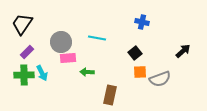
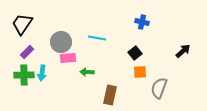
cyan arrow: rotated 35 degrees clockwise
gray semicircle: moved 1 px left, 9 px down; rotated 130 degrees clockwise
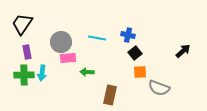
blue cross: moved 14 px left, 13 px down
purple rectangle: rotated 56 degrees counterclockwise
gray semicircle: rotated 90 degrees counterclockwise
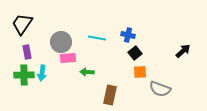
gray semicircle: moved 1 px right, 1 px down
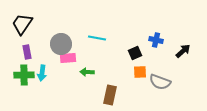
blue cross: moved 28 px right, 5 px down
gray circle: moved 2 px down
black square: rotated 16 degrees clockwise
gray semicircle: moved 7 px up
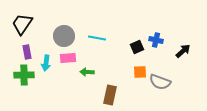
gray circle: moved 3 px right, 8 px up
black square: moved 2 px right, 6 px up
cyan arrow: moved 4 px right, 10 px up
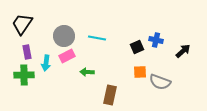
pink rectangle: moved 1 px left, 2 px up; rotated 21 degrees counterclockwise
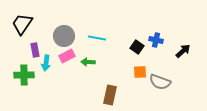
black square: rotated 32 degrees counterclockwise
purple rectangle: moved 8 px right, 2 px up
green arrow: moved 1 px right, 10 px up
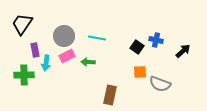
gray semicircle: moved 2 px down
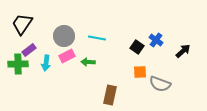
blue cross: rotated 24 degrees clockwise
purple rectangle: moved 6 px left; rotated 64 degrees clockwise
green cross: moved 6 px left, 11 px up
